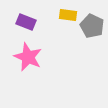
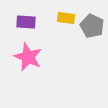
yellow rectangle: moved 2 px left, 3 px down
purple rectangle: rotated 18 degrees counterclockwise
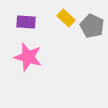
yellow rectangle: rotated 36 degrees clockwise
pink star: rotated 8 degrees counterclockwise
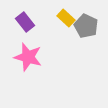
purple rectangle: moved 1 px left; rotated 48 degrees clockwise
gray pentagon: moved 6 px left
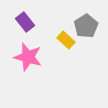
yellow rectangle: moved 22 px down
gray pentagon: rotated 15 degrees clockwise
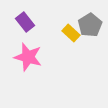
gray pentagon: moved 4 px right, 1 px up
yellow rectangle: moved 5 px right, 7 px up
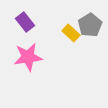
pink star: rotated 24 degrees counterclockwise
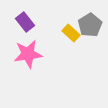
pink star: moved 3 px up
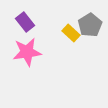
pink star: moved 1 px left, 2 px up
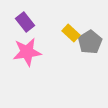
gray pentagon: moved 17 px down
